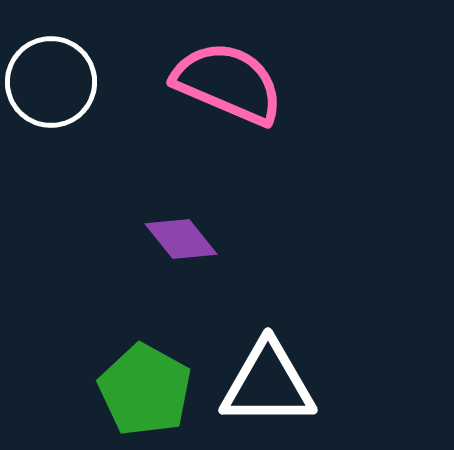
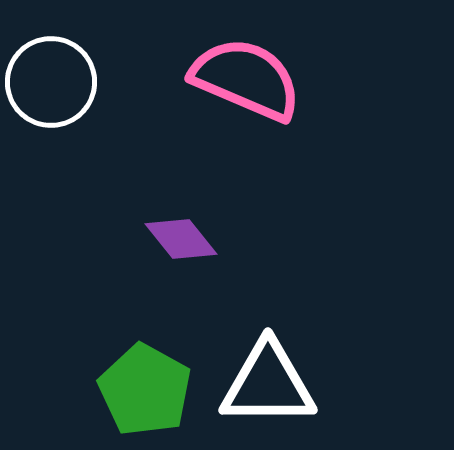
pink semicircle: moved 18 px right, 4 px up
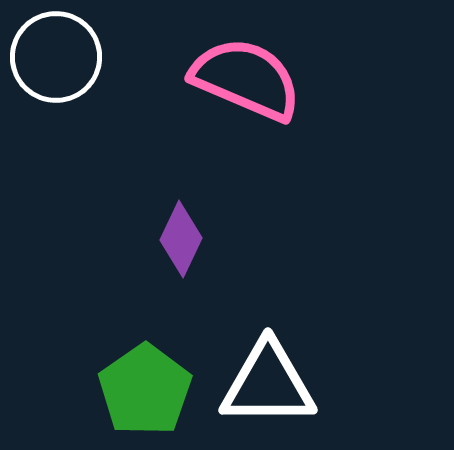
white circle: moved 5 px right, 25 px up
purple diamond: rotated 64 degrees clockwise
green pentagon: rotated 8 degrees clockwise
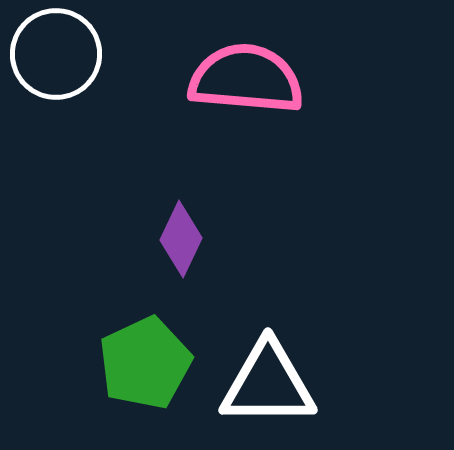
white circle: moved 3 px up
pink semicircle: rotated 18 degrees counterclockwise
green pentagon: moved 27 px up; rotated 10 degrees clockwise
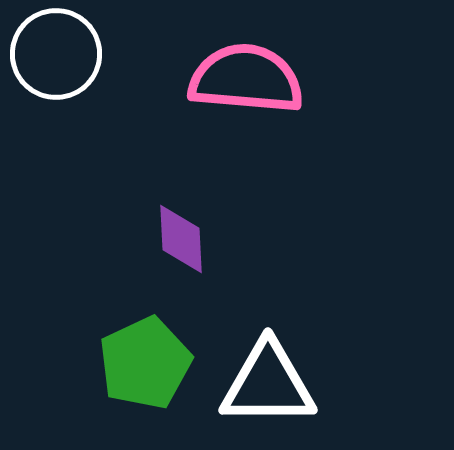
purple diamond: rotated 28 degrees counterclockwise
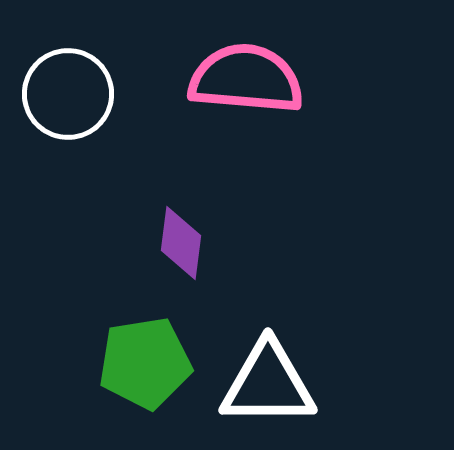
white circle: moved 12 px right, 40 px down
purple diamond: moved 4 px down; rotated 10 degrees clockwise
green pentagon: rotated 16 degrees clockwise
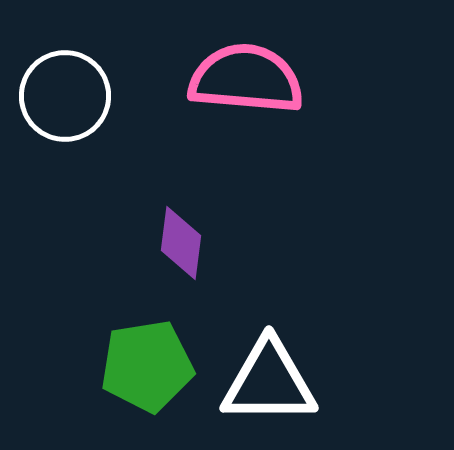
white circle: moved 3 px left, 2 px down
green pentagon: moved 2 px right, 3 px down
white triangle: moved 1 px right, 2 px up
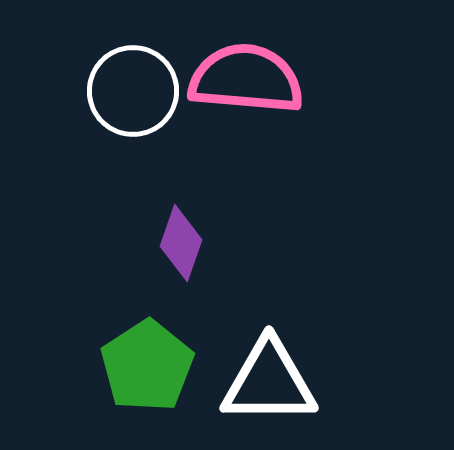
white circle: moved 68 px right, 5 px up
purple diamond: rotated 12 degrees clockwise
green pentagon: rotated 24 degrees counterclockwise
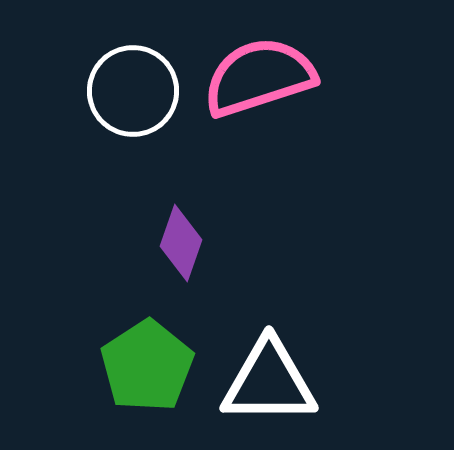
pink semicircle: moved 13 px right, 2 px up; rotated 23 degrees counterclockwise
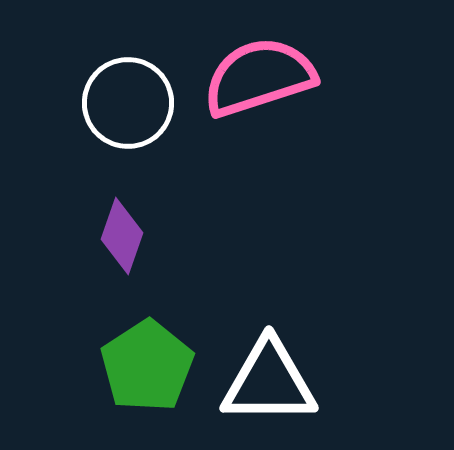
white circle: moved 5 px left, 12 px down
purple diamond: moved 59 px left, 7 px up
